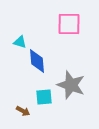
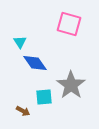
pink square: rotated 15 degrees clockwise
cyan triangle: rotated 40 degrees clockwise
blue diamond: moved 2 px left, 2 px down; rotated 30 degrees counterclockwise
gray star: rotated 16 degrees clockwise
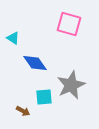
cyan triangle: moved 7 px left, 4 px up; rotated 24 degrees counterclockwise
gray star: rotated 12 degrees clockwise
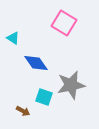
pink square: moved 5 px left, 1 px up; rotated 15 degrees clockwise
blue diamond: moved 1 px right
gray star: rotated 12 degrees clockwise
cyan square: rotated 24 degrees clockwise
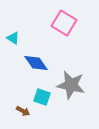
gray star: rotated 24 degrees clockwise
cyan square: moved 2 px left
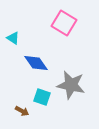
brown arrow: moved 1 px left
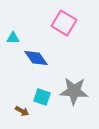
cyan triangle: rotated 32 degrees counterclockwise
blue diamond: moved 5 px up
gray star: moved 3 px right, 6 px down; rotated 8 degrees counterclockwise
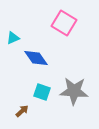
cyan triangle: rotated 24 degrees counterclockwise
cyan square: moved 5 px up
brown arrow: rotated 72 degrees counterclockwise
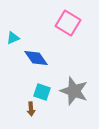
pink square: moved 4 px right
gray star: rotated 16 degrees clockwise
brown arrow: moved 9 px right, 2 px up; rotated 128 degrees clockwise
